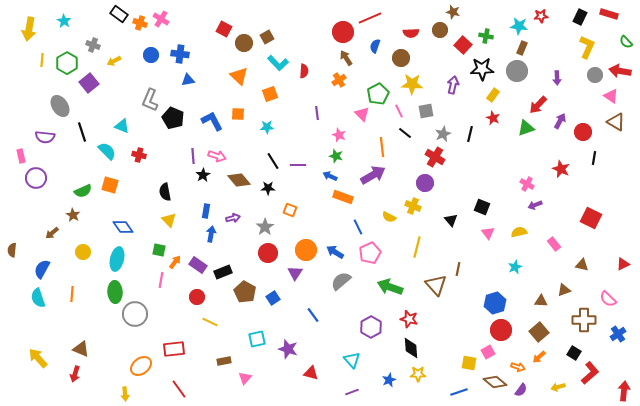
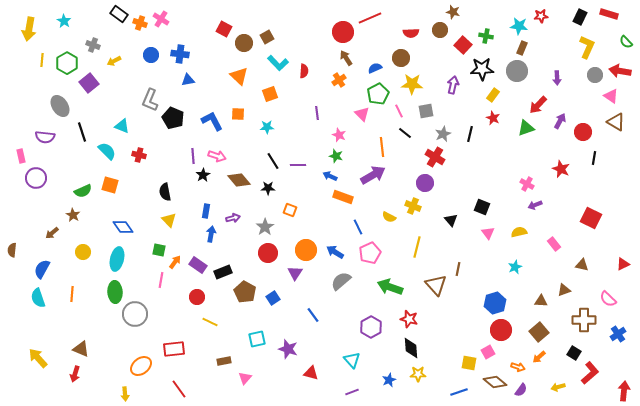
blue semicircle at (375, 46): moved 22 px down; rotated 48 degrees clockwise
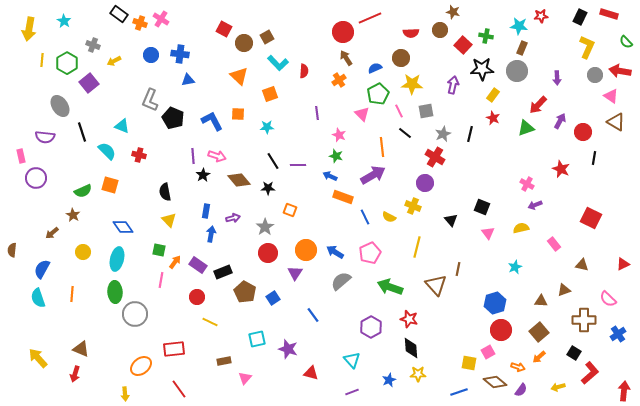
blue line at (358, 227): moved 7 px right, 10 px up
yellow semicircle at (519, 232): moved 2 px right, 4 px up
